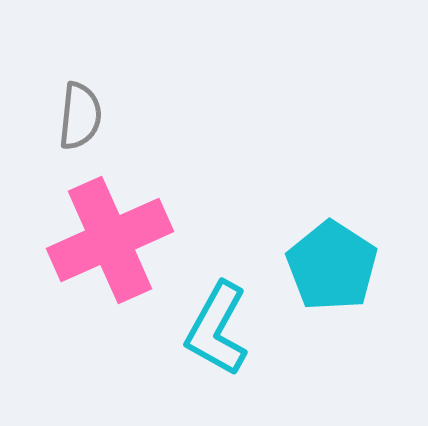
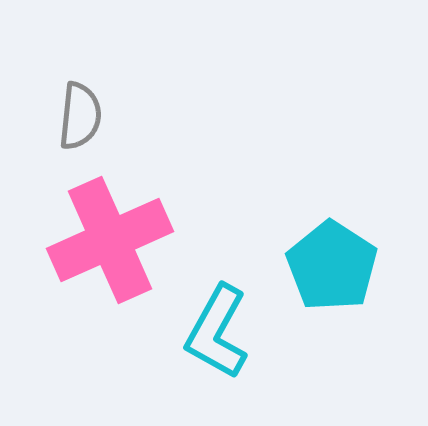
cyan L-shape: moved 3 px down
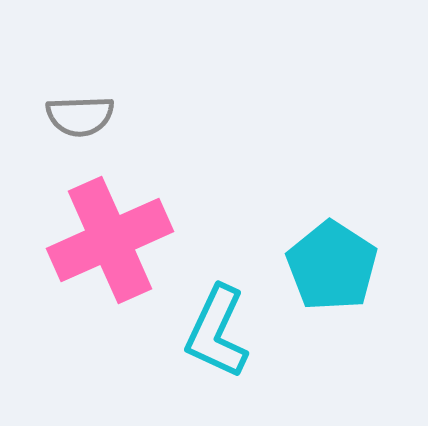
gray semicircle: rotated 82 degrees clockwise
cyan L-shape: rotated 4 degrees counterclockwise
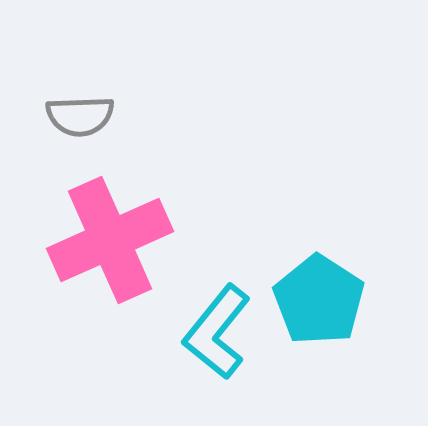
cyan pentagon: moved 13 px left, 34 px down
cyan L-shape: rotated 14 degrees clockwise
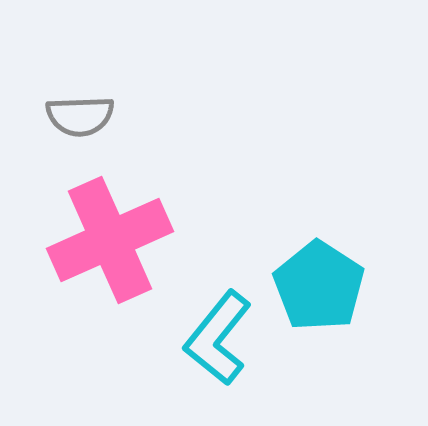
cyan pentagon: moved 14 px up
cyan L-shape: moved 1 px right, 6 px down
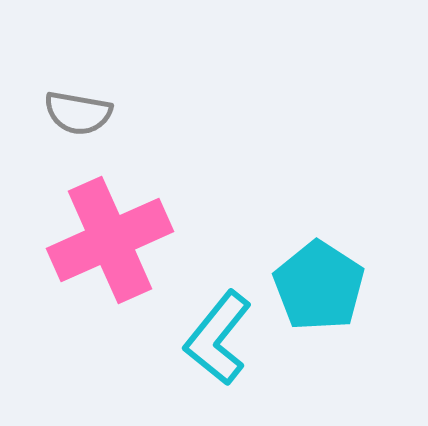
gray semicircle: moved 2 px left, 3 px up; rotated 12 degrees clockwise
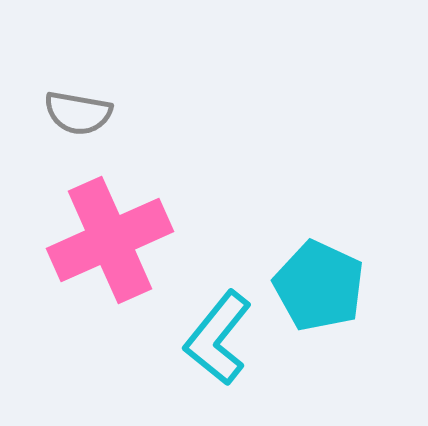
cyan pentagon: rotated 8 degrees counterclockwise
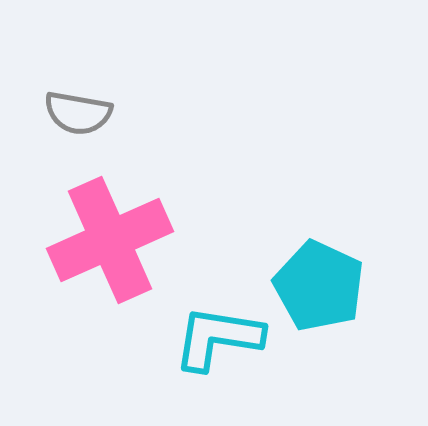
cyan L-shape: rotated 60 degrees clockwise
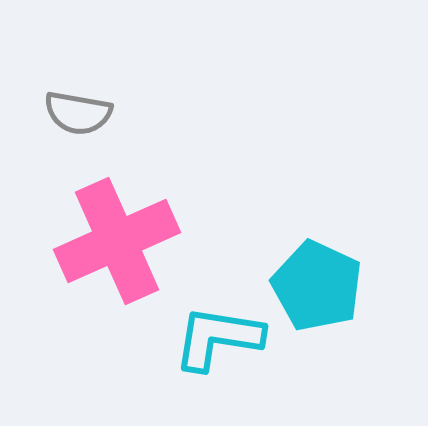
pink cross: moved 7 px right, 1 px down
cyan pentagon: moved 2 px left
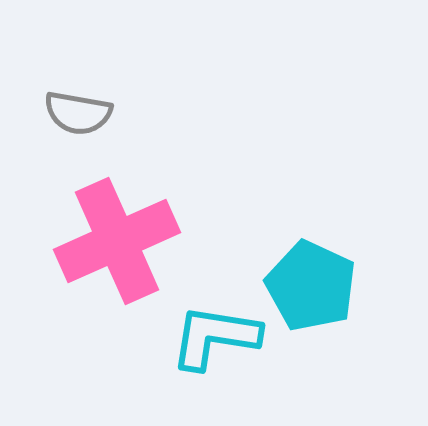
cyan pentagon: moved 6 px left
cyan L-shape: moved 3 px left, 1 px up
